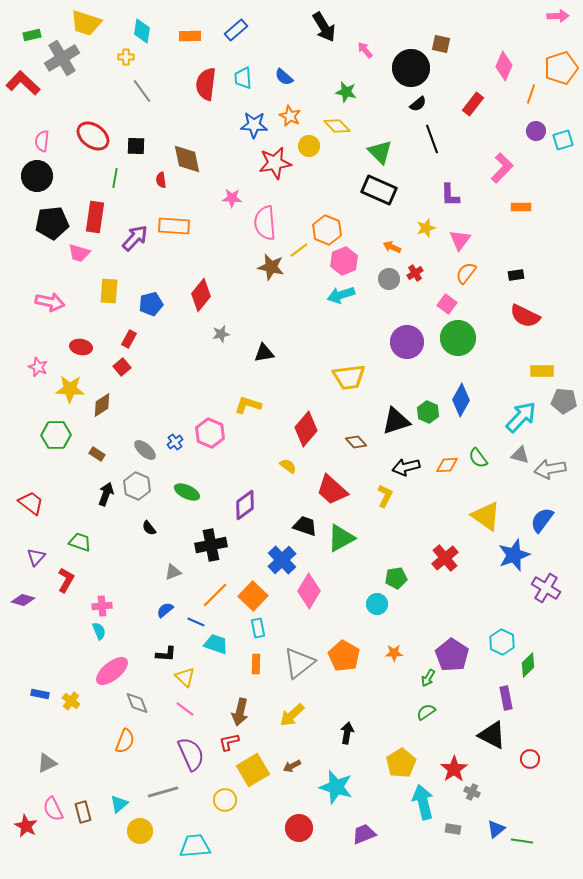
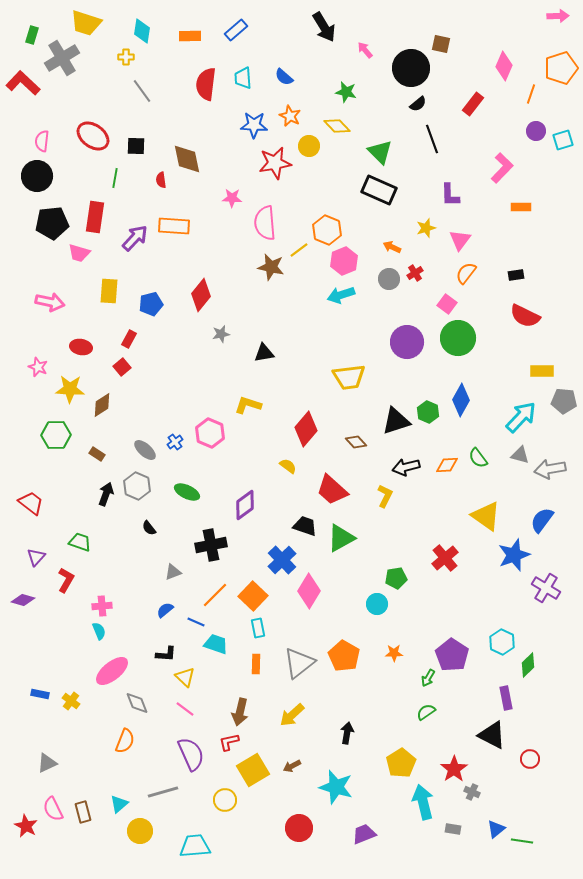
green rectangle at (32, 35): rotated 60 degrees counterclockwise
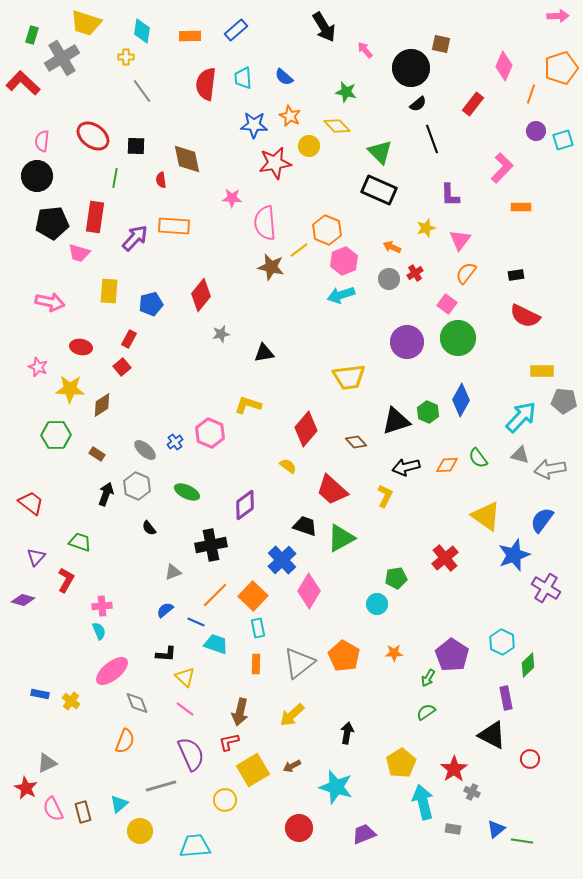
gray line at (163, 792): moved 2 px left, 6 px up
red star at (26, 826): moved 38 px up
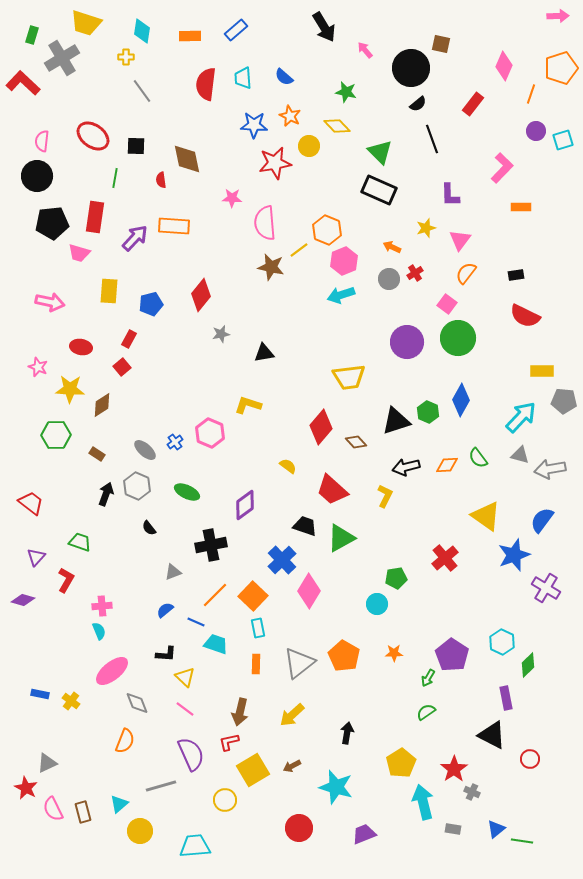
red diamond at (306, 429): moved 15 px right, 2 px up
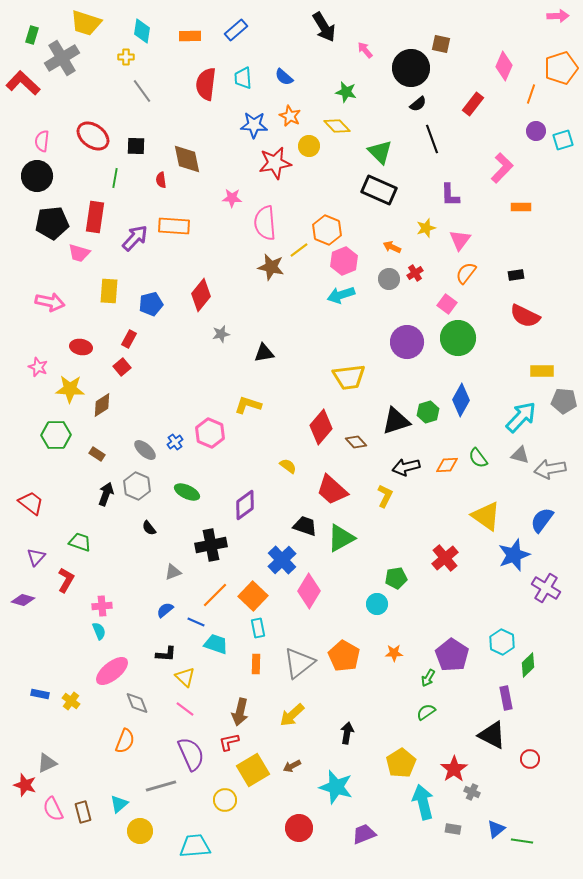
green hexagon at (428, 412): rotated 20 degrees clockwise
red star at (26, 788): moved 1 px left, 3 px up; rotated 10 degrees counterclockwise
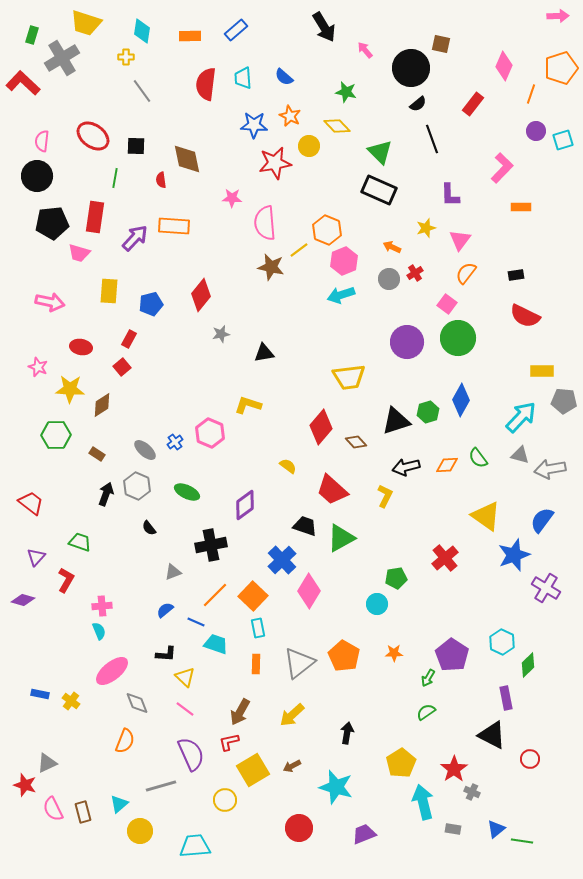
brown arrow at (240, 712): rotated 16 degrees clockwise
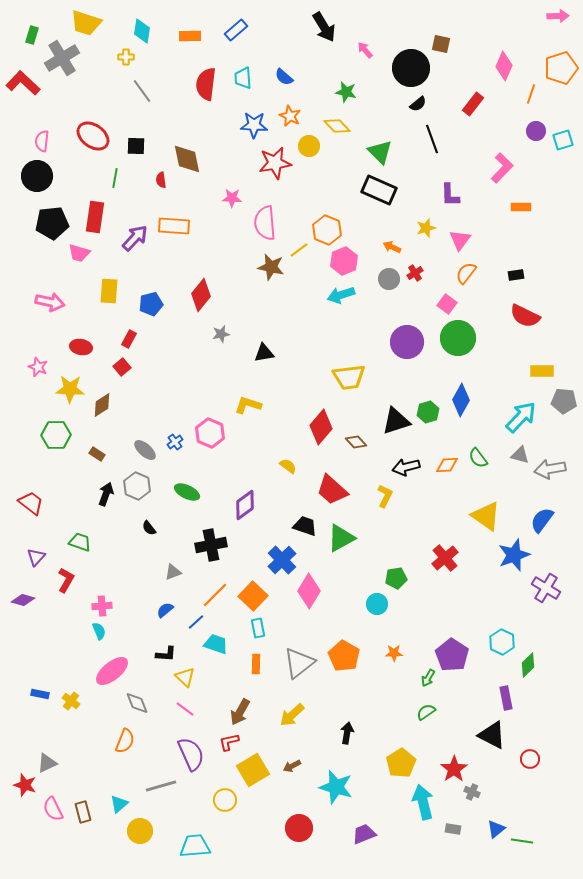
blue line at (196, 622): rotated 66 degrees counterclockwise
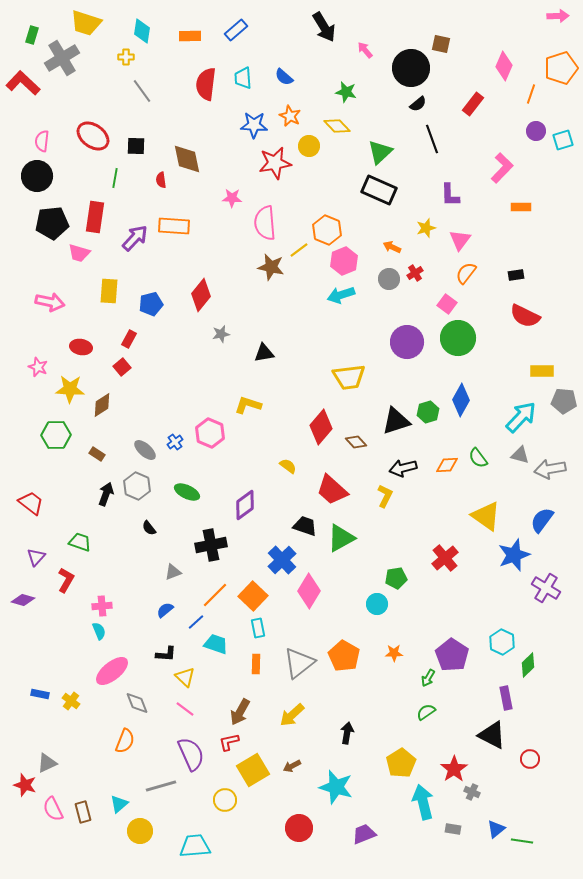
green triangle at (380, 152): rotated 32 degrees clockwise
black arrow at (406, 467): moved 3 px left, 1 px down
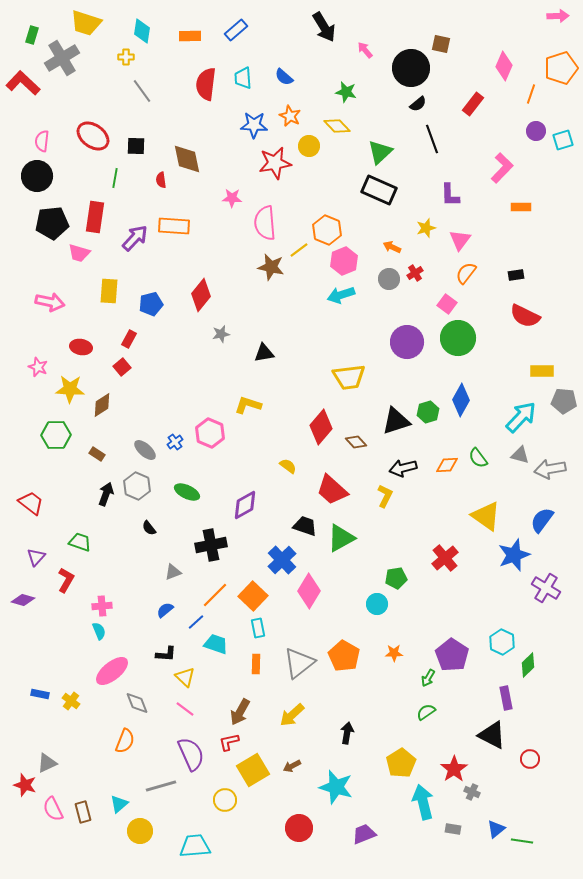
purple diamond at (245, 505): rotated 8 degrees clockwise
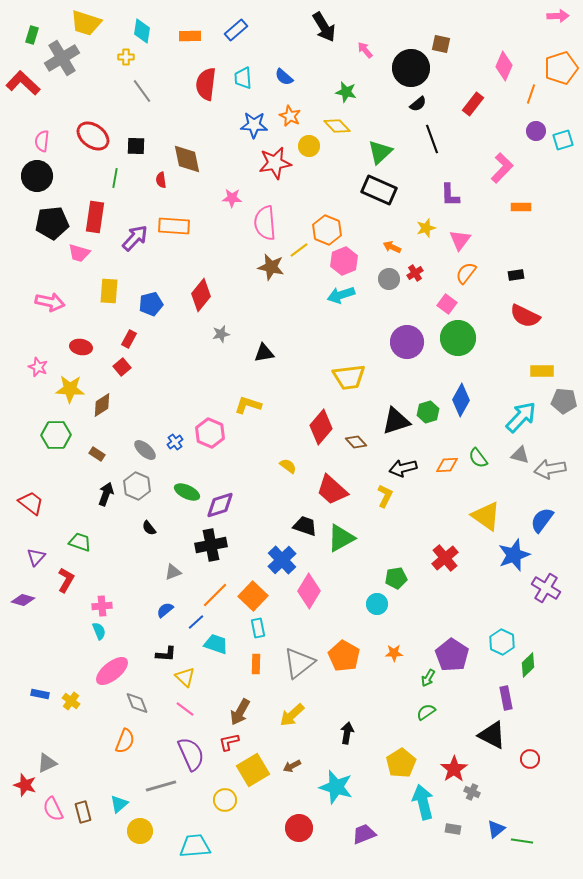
purple diamond at (245, 505): moved 25 px left; rotated 12 degrees clockwise
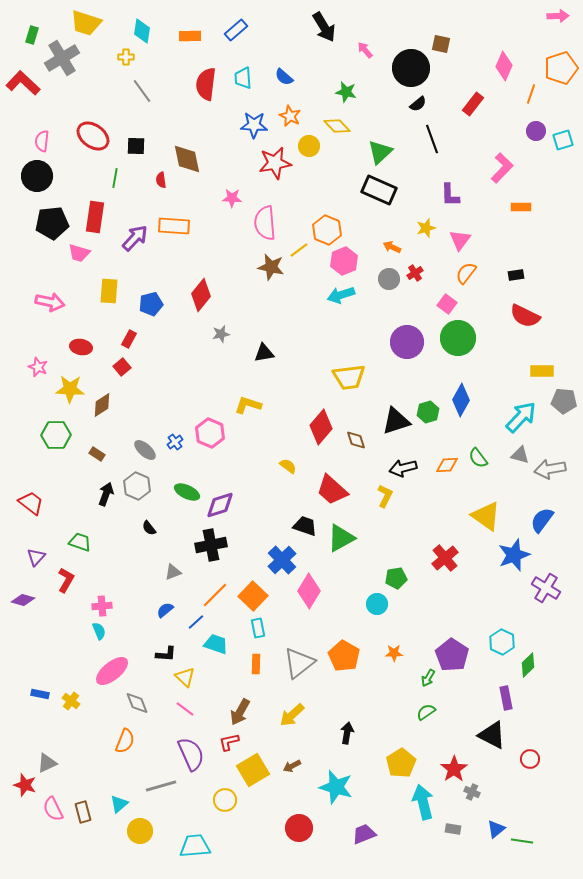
brown diamond at (356, 442): moved 2 px up; rotated 25 degrees clockwise
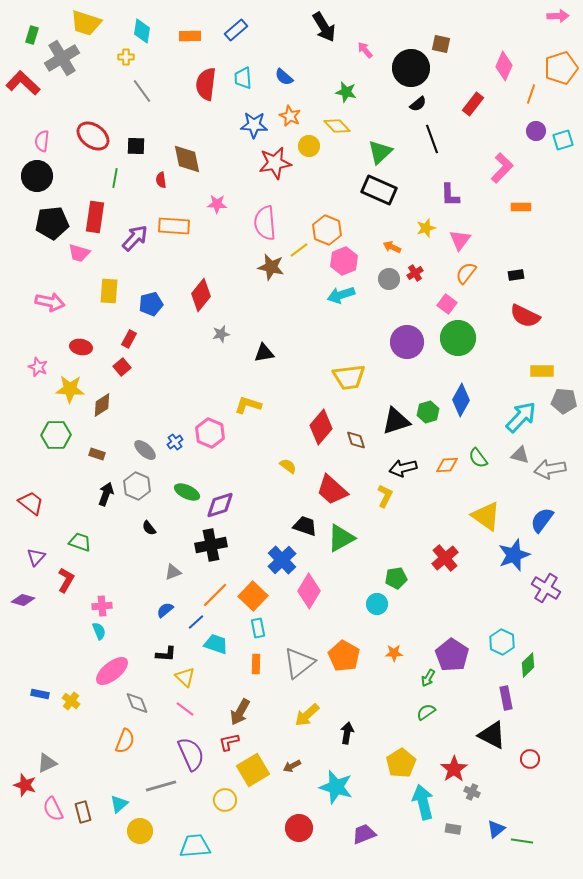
pink star at (232, 198): moved 15 px left, 6 px down
brown rectangle at (97, 454): rotated 14 degrees counterclockwise
yellow arrow at (292, 715): moved 15 px right
